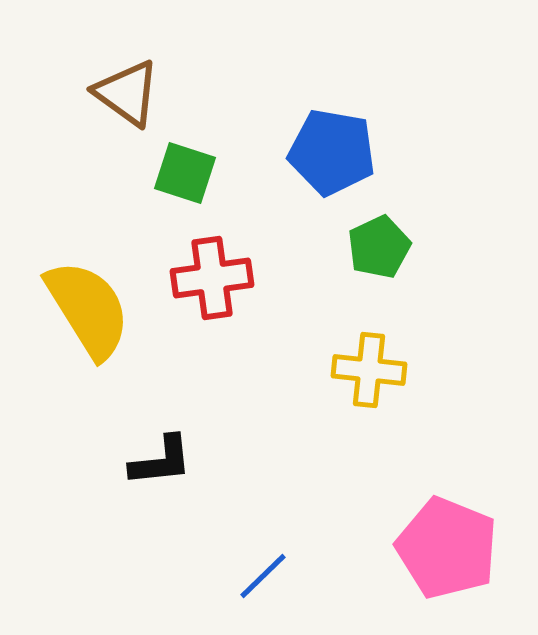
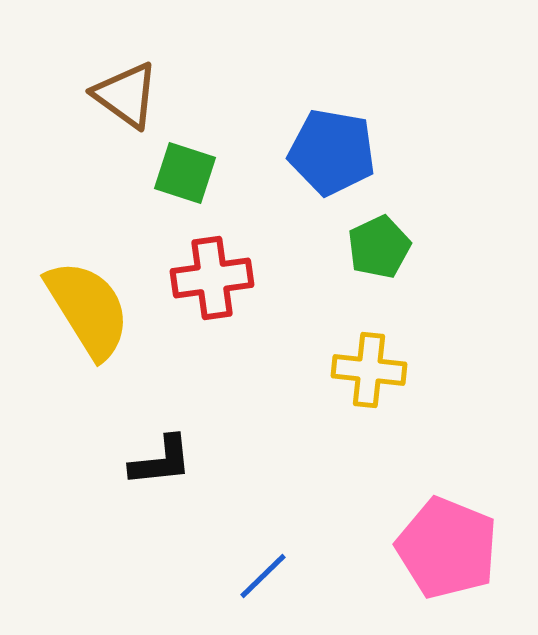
brown triangle: moved 1 px left, 2 px down
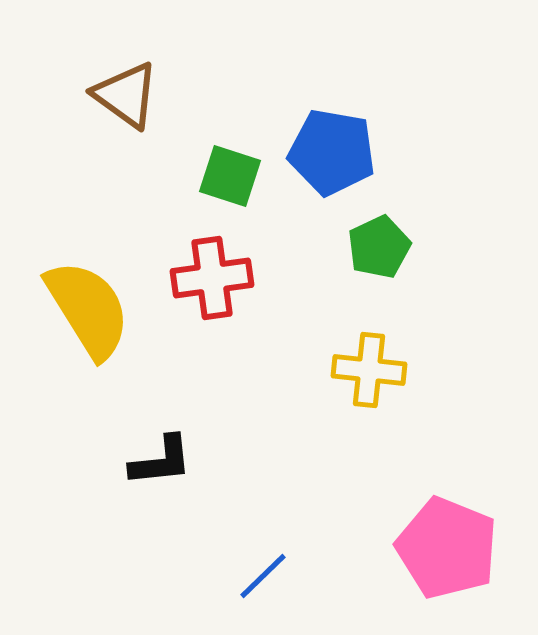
green square: moved 45 px right, 3 px down
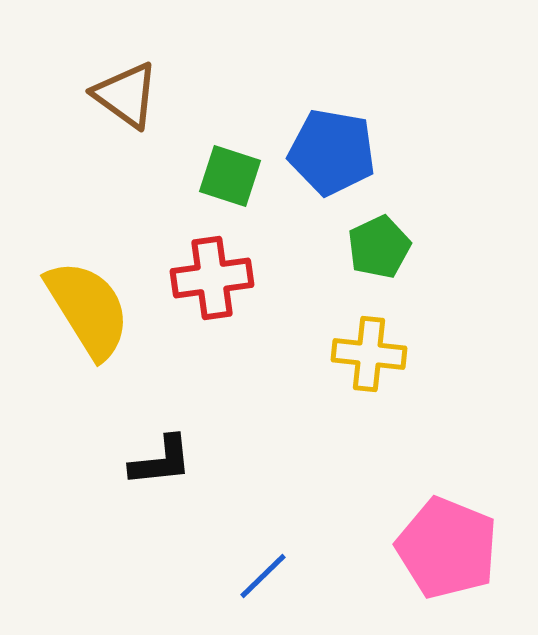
yellow cross: moved 16 px up
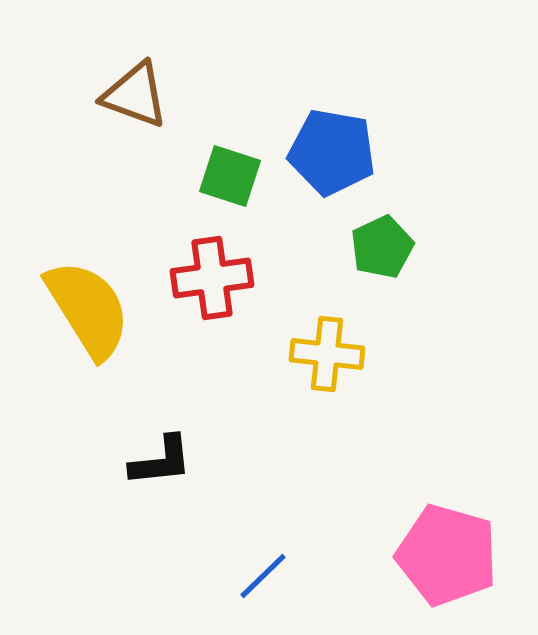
brown triangle: moved 9 px right; rotated 16 degrees counterclockwise
green pentagon: moved 3 px right
yellow cross: moved 42 px left
pink pentagon: moved 7 px down; rotated 6 degrees counterclockwise
